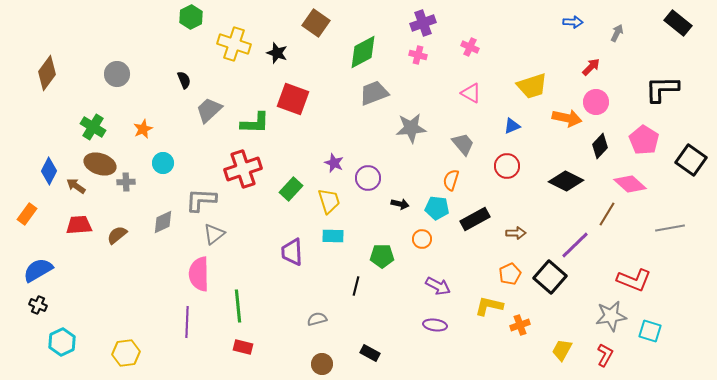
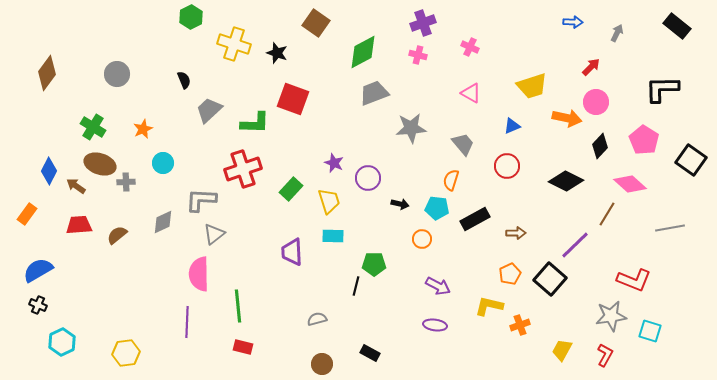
black rectangle at (678, 23): moved 1 px left, 3 px down
green pentagon at (382, 256): moved 8 px left, 8 px down
black square at (550, 277): moved 2 px down
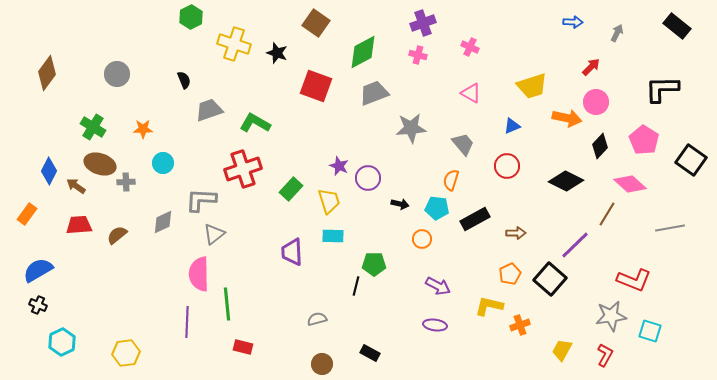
red square at (293, 99): moved 23 px right, 13 px up
gray trapezoid at (209, 110): rotated 24 degrees clockwise
green L-shape at (255, 123): rotated 152 degrees counterclockwise
orange star at (143, 129): rotated 24 degrees clockwise
purple star at (334, 163): moved 5 px right, 3 px down
green line at (238, 306): moved 11 px left, 2 px up
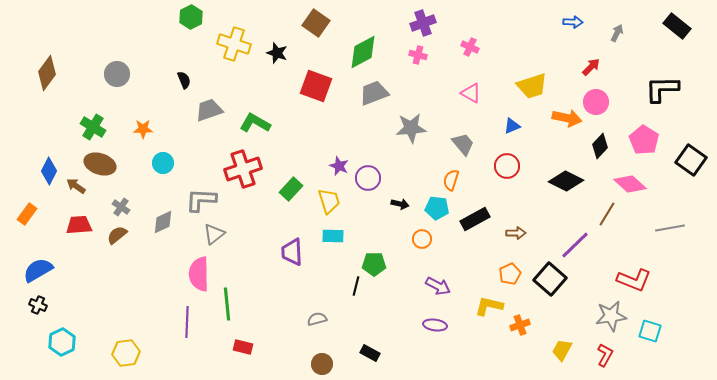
gray cross at (126, 182): moved 5 px left, 25 px down; rotated 36 degrees clockwise
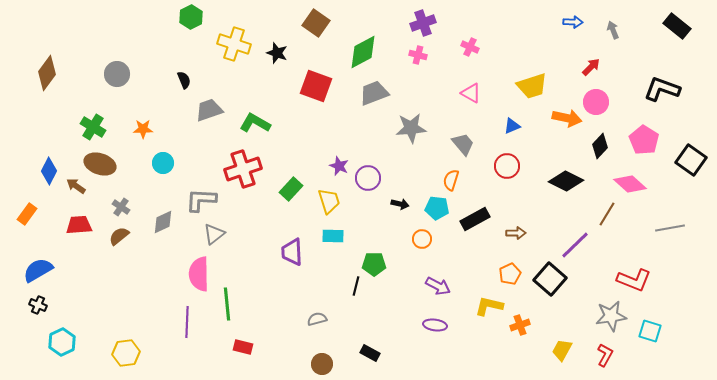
gray arrow at (617, 33): moved 4 px left, 3 px up; rotated 48 degrees counterclockwise
black L-shape at (662, 89): rotated 21 degrees clockwise
brown semicircle at (117, 235): moved 2 px right, 1 px down
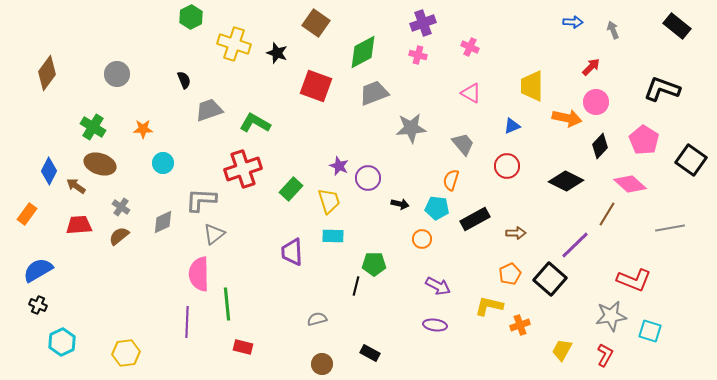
yellow trapezoid at (532, 86): rotated 108 degrees clockwise
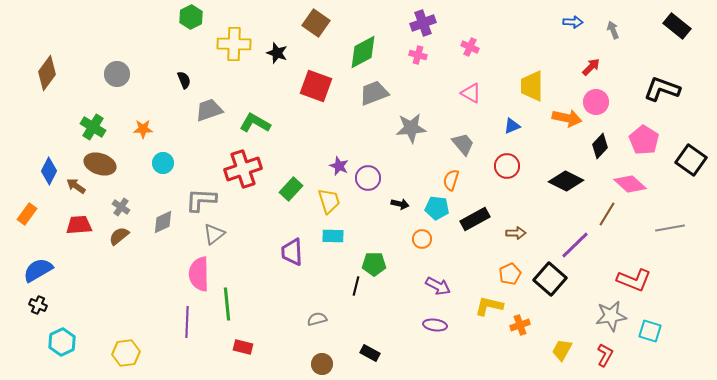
yellow cross at (234, 44): rotated 16 degrees counterclockwise
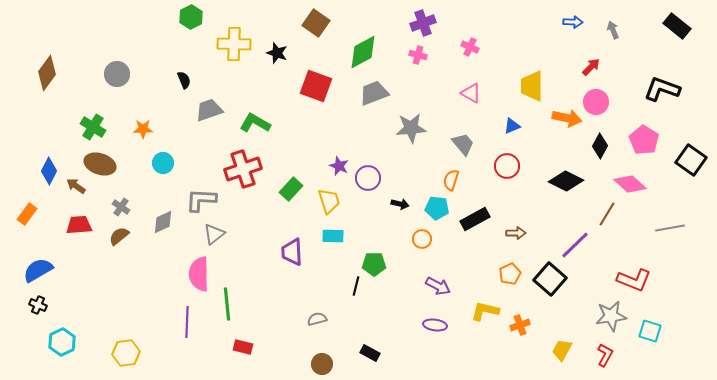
black diamond at (600, 146): rotated 15 degrees counterclockwise
yellow L-shape at (489, 306): moved 4 px left, 5 px down
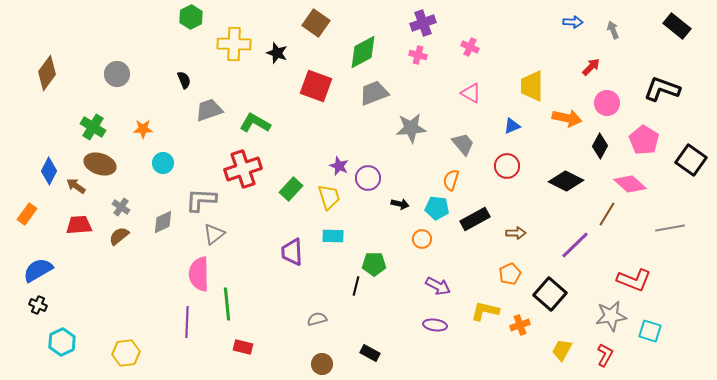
pink circle at (596, 102): moved 11 px right, 1 px down
yellow trapezoid at (329, 201): moved 4 px up
black square at (550, 279): moved 15 px down
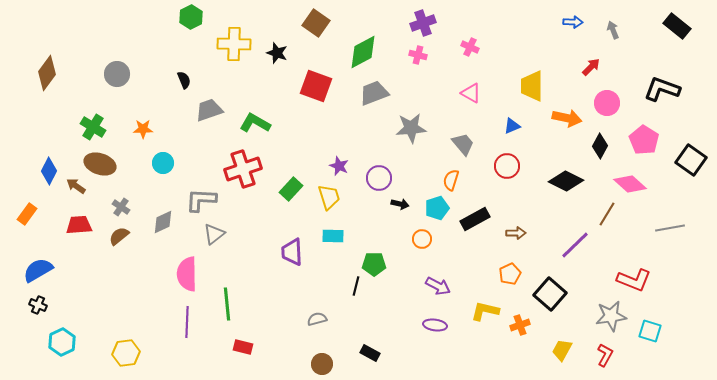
purple circle at (368, 178): moved 11 px right
cyan pentagon at (437, 208): rotated 25 degrees counterclockwise
pink semicircle at (199, 274): moved 12 px left
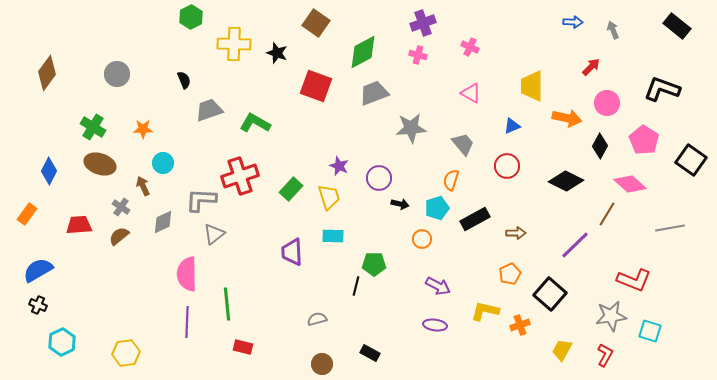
red cross at (243, 169): moved 3 px left, 7 px down
brown arrow at (76, 186): moved 67 px right; rotated 30 degrees clockwise
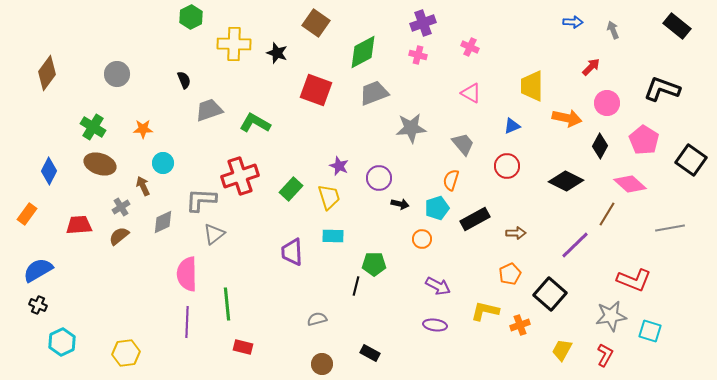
red square at (316, 86): moved 4 px down
gray cross at (121, 207): rotated 24 degrees clockwise
